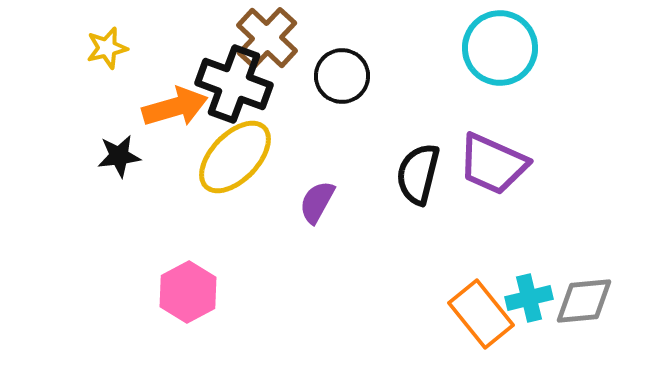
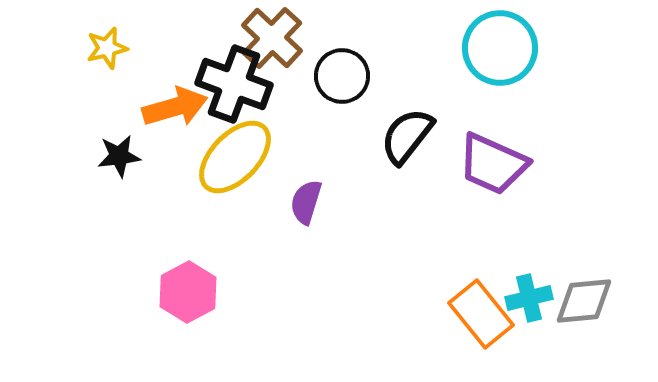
brown cross: moved 5 px right
black semicircle: moved 11 px left, 38 px up; rotated 24 degrees clockwise
purple semicircle: moved 11 px left; rotated 12 degrees counterclockwise
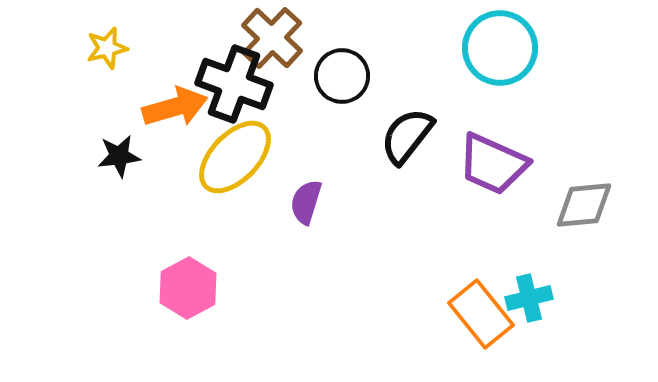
pink hexagon: moved 4 px up
gray diamond: moved 96 px up
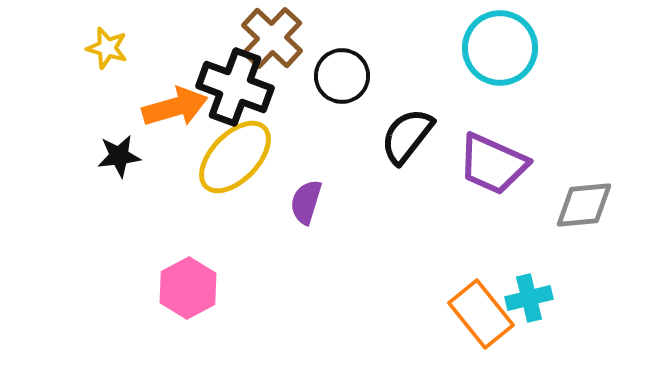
yellow star: rotated 30 degrees clockwise
black cross: moved 1 px right, 3 px down
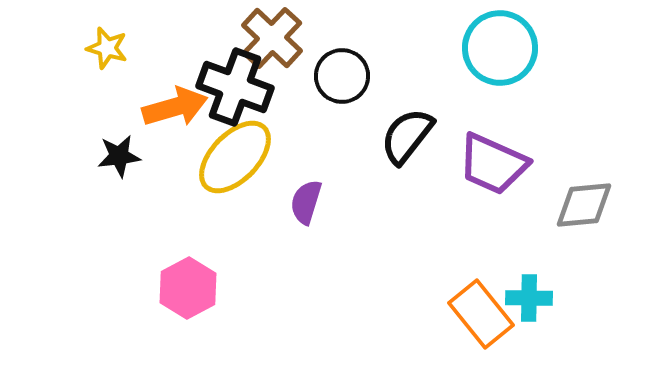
cyan cross: rotated 15 degrees clockwise
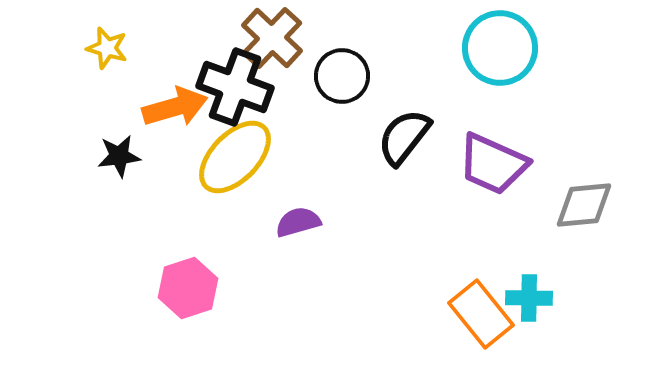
black semicircle: moved 3 px left, 1 px down
purple semicircle: moved 8 px left, 20 px down; rotated 57 degrees clockwise
pink hexagon: rotated 10 degrees clockwise
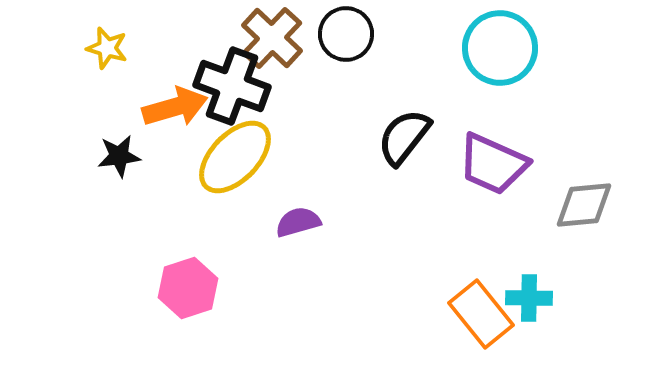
black circle: moved 4 px right, 42 px up
black cross: moved 3 px left, 1 px up
